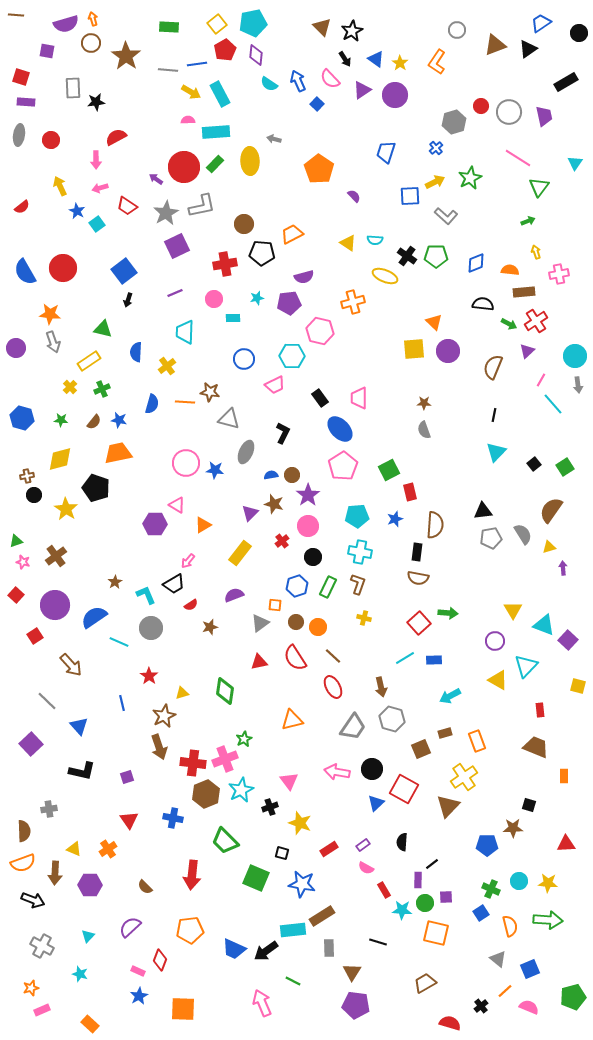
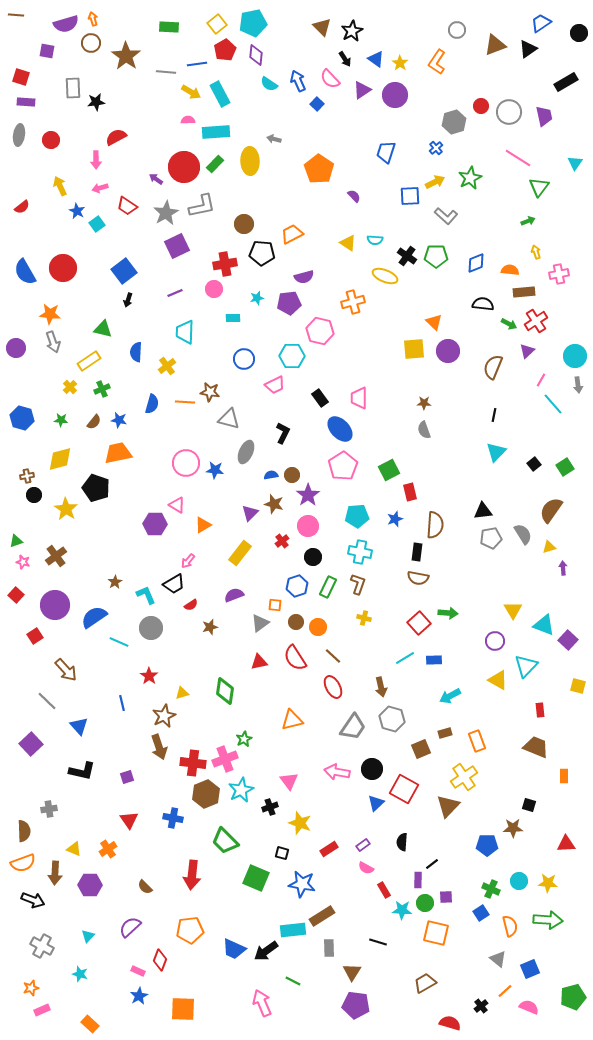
gray line at (168, 70): moved 2 px left, 2 px down
pink circle at (214, 299): moved 10 px up
brown arrow at (71, 665): moved 5 px left, 5 px down
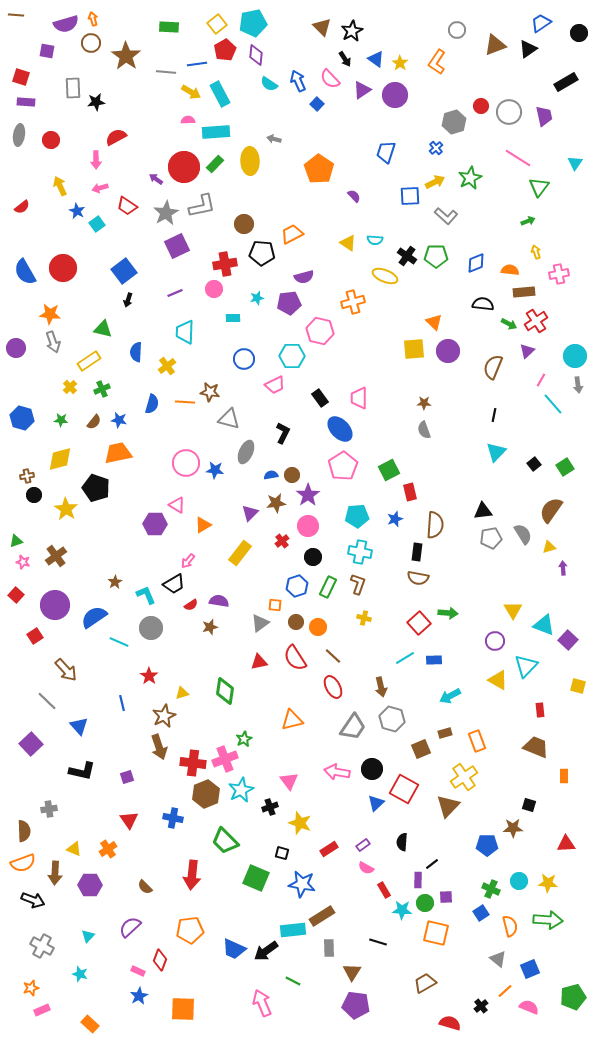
brown star at (274, 504): moved 2 px right, 1 px up; rotated 24 degrees counterclockwise
purple semicircle at (234, 595): moved 15 px left, 6 px down; rotated 30 degrees clockwise
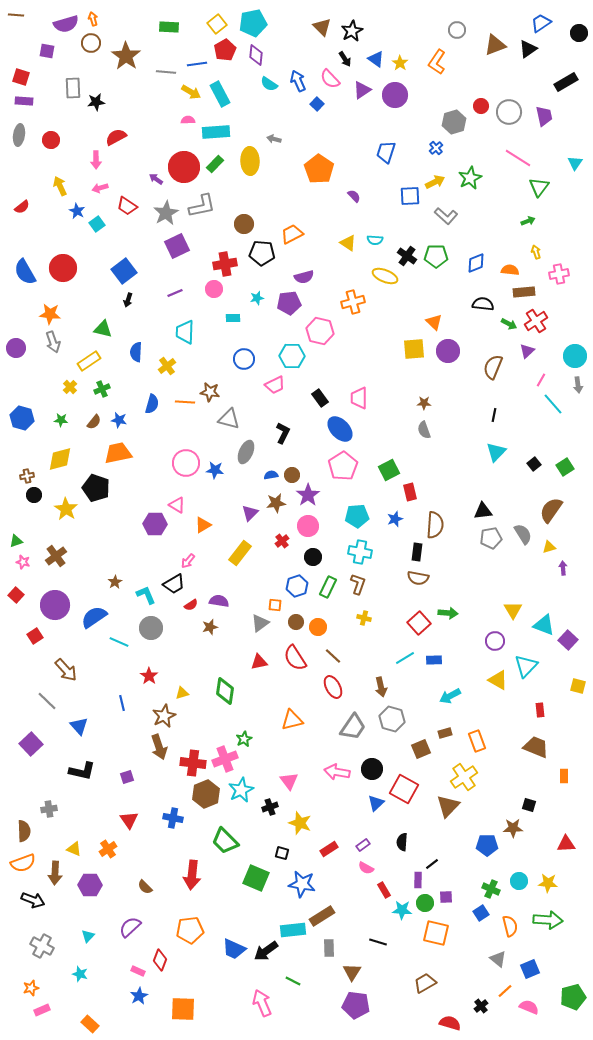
purple rectangle at (26, 102): moved 2 px left, 1 px up
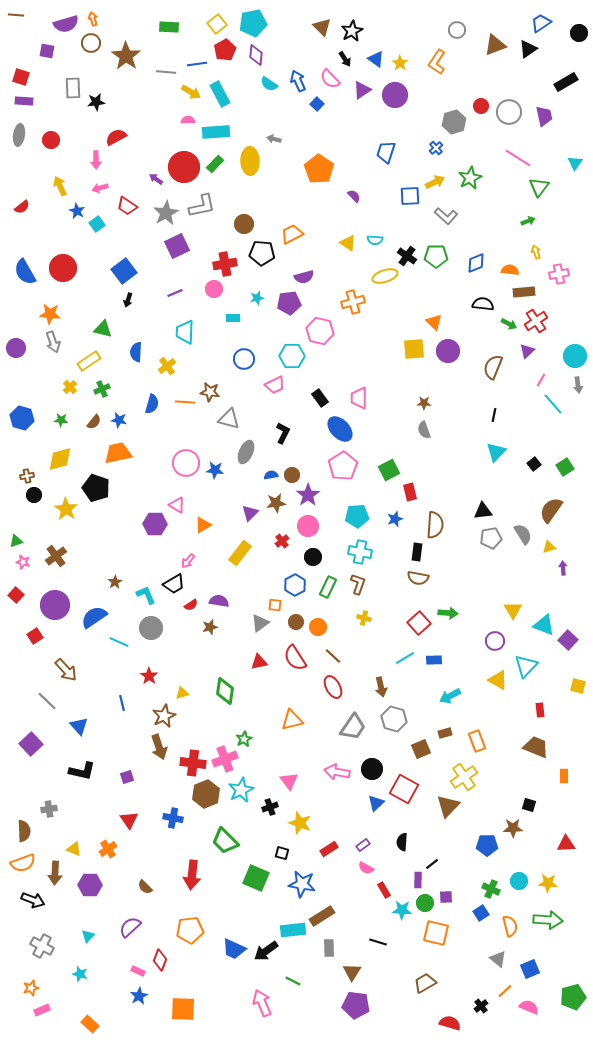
yellow ellipse at (385, 276): rotated 40 degrees counterclockwise
blue hexagon at (297, 586): moved 2 px left, 1 px up; rotated 10 degrees counterclockwise
gray hexagon at (392, 719): moved 2 px right
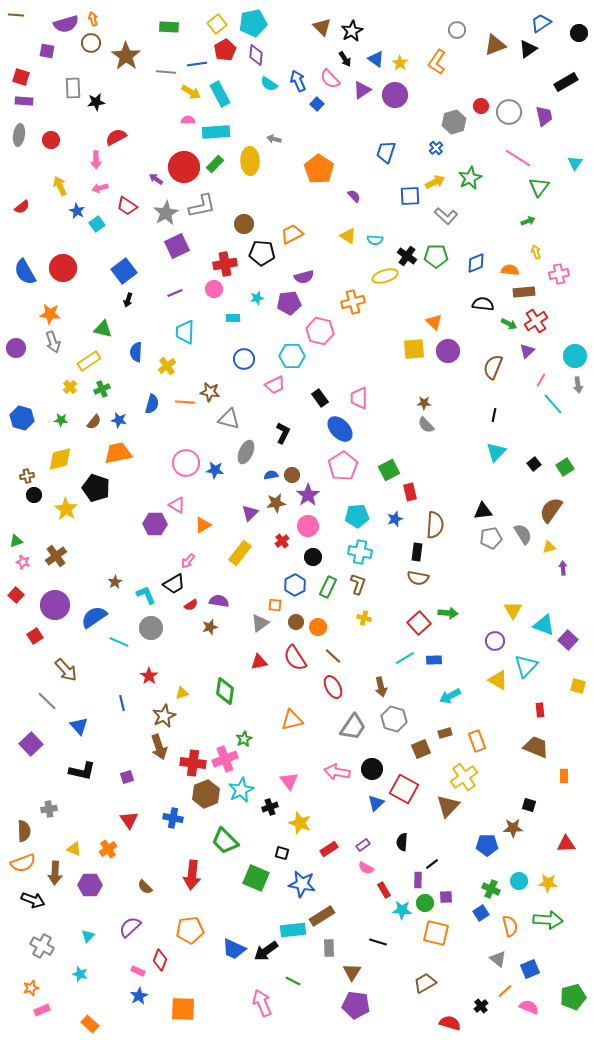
yellow triangle at (348, 243): moved 7 px up
gray semicircle at (424, 430): moved 2 px right, 5 px up; rotated 24 degrees counterclockwise
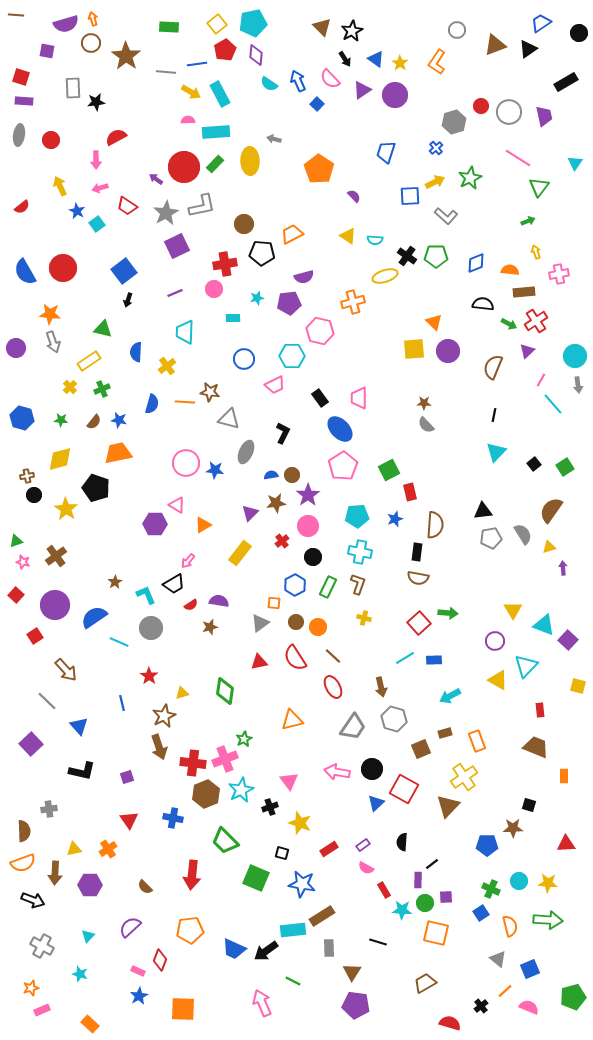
orange square at (275, 605): moved 1 px left, 2 px up
yellow triangle at (74, 849): rotated 35 degrees counterclockwise
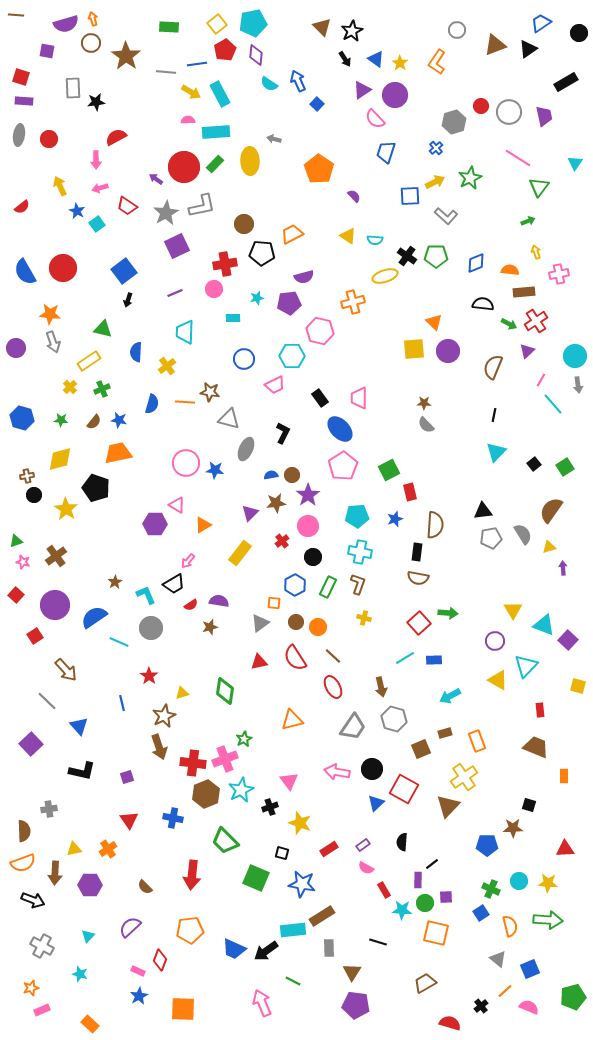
pink semicircle at (330, 79): moved 45 px right, 40 px down
red circle at (51, 140): moved 2 px left, 1 px up
gray ellipse at (246, 452): moved 3 px up
red triangle at (566, 844): moved 1 px left, 5 px down
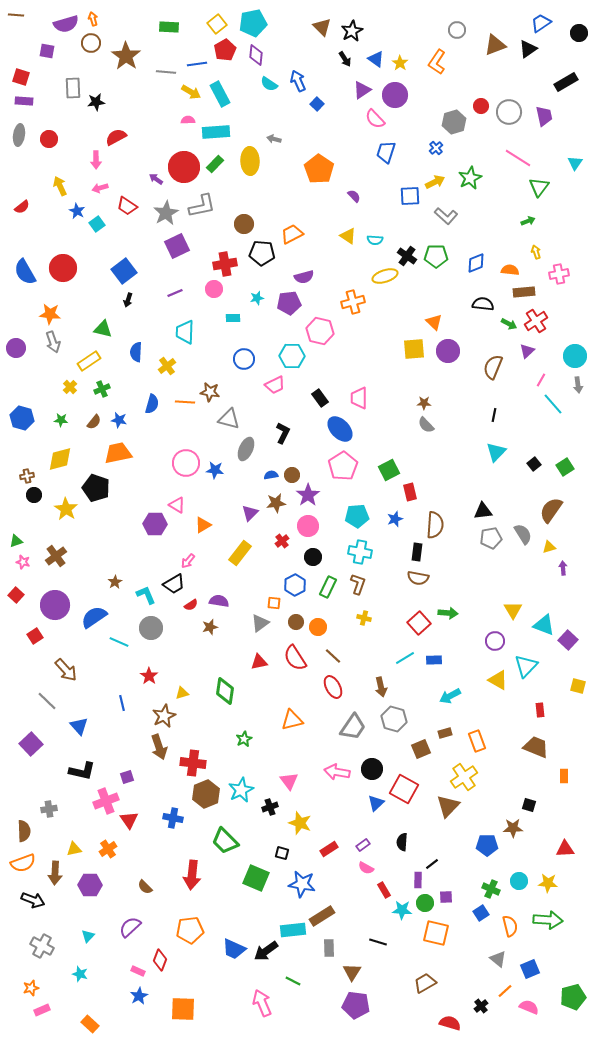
pink cross at (225, 759): moved 119 px left, 42 px down
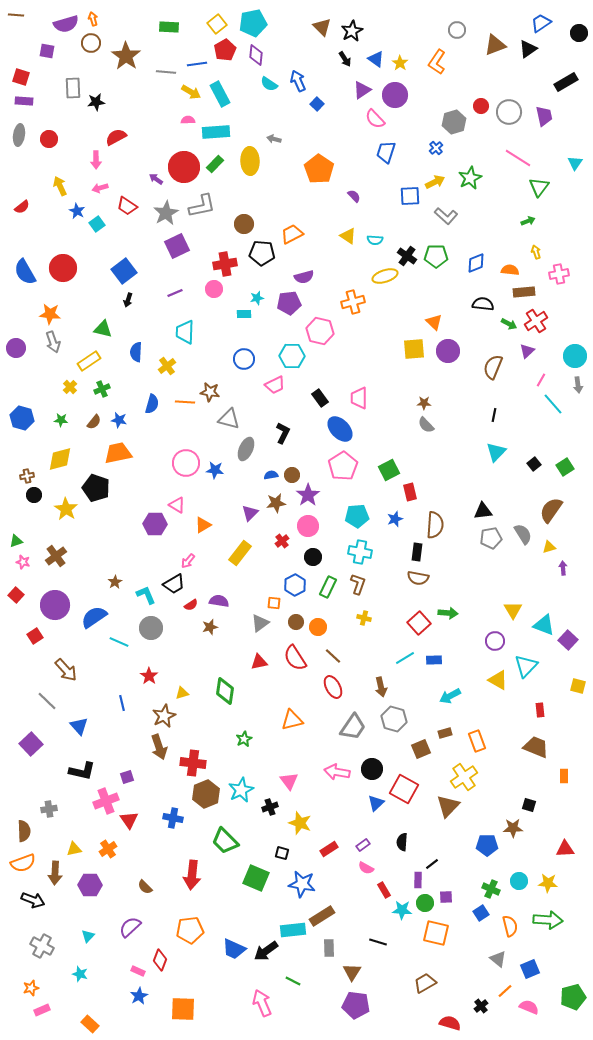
cyan rectangle at (233, 318): moved 11 px right, 4 px up
